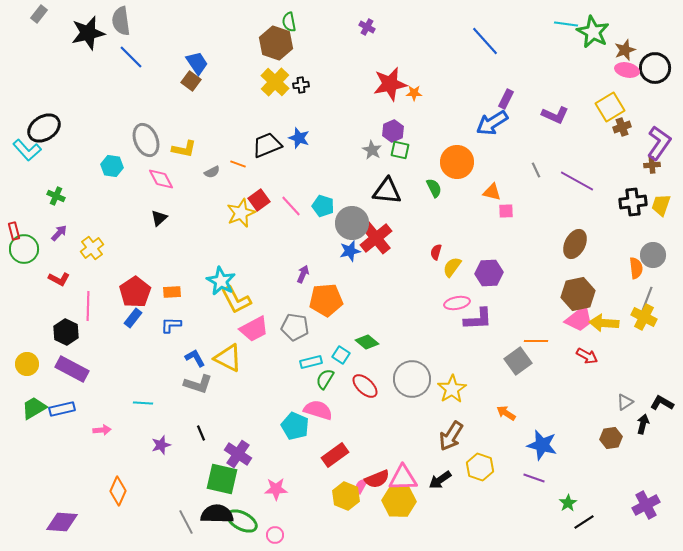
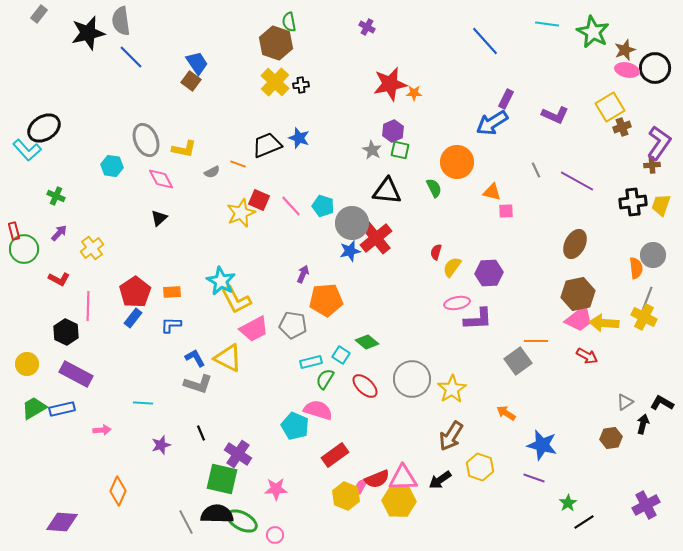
cyan line at (566, 24): moved 19 px left
red square at (259, 200): rotated 30 degrees counterclockwise
gray pentagon at (295, 327): moved 2 px left, 2 px up
purple rectangle at (72, 369): moved 4 px right, 5 px down
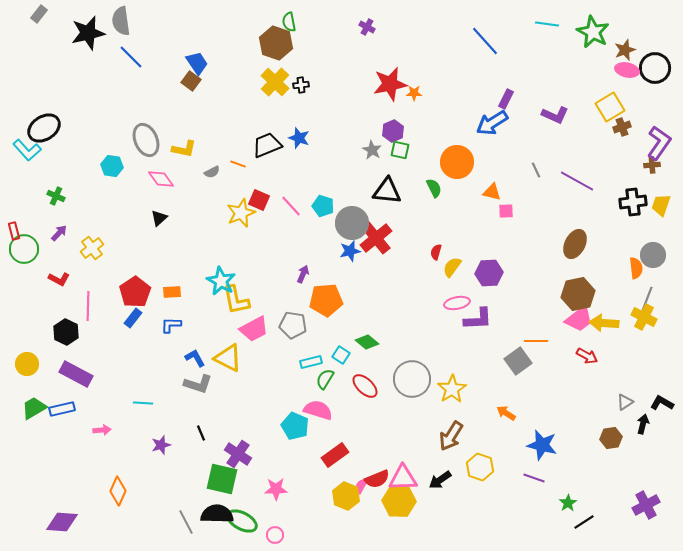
pink diamond at (161, 179): rotated 8 degrees counterclockwise
yellow L-shape at (236, 300): rotated 16 degrees clockwise
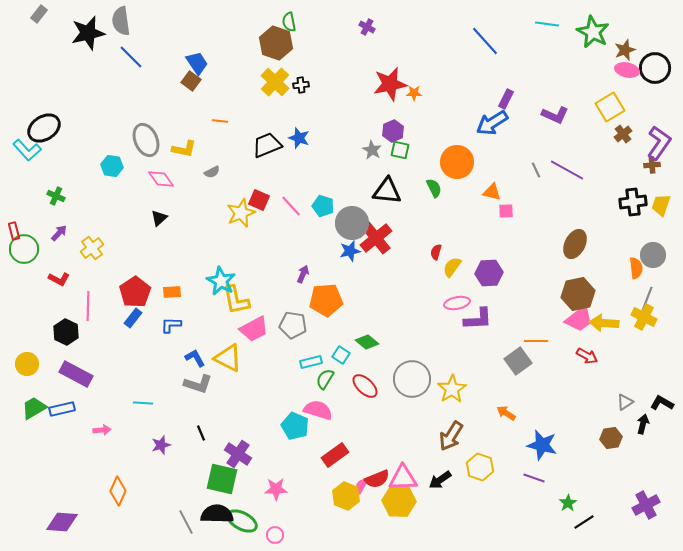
brown cross at (622, 127): moved 1 px right, 7 px down; rotated 18 degrees counterclockwise
orange line at (238, 164): moved 18 px left, 43 px up; rotated 14 degrees counterclockwise
purple line at (577, 181): moved 10 px left, 11 px up
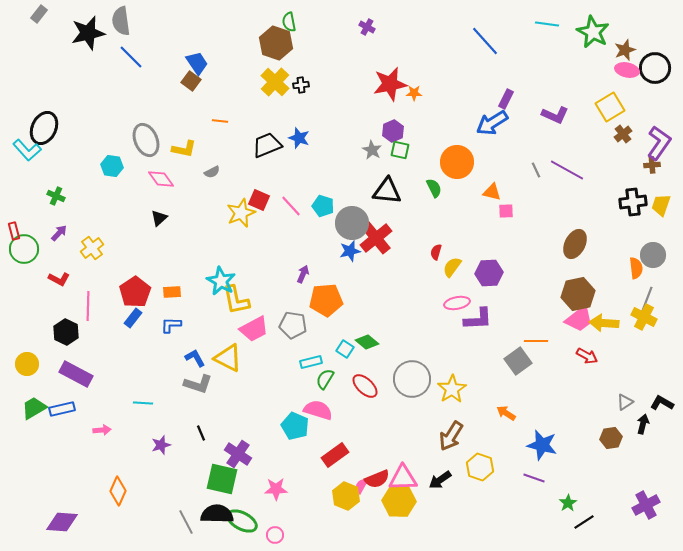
black ellipse at (44, 128): rotated 32 degrees counterclockwise
cyan square at (341, 355): moved 4 px right, 6 px up
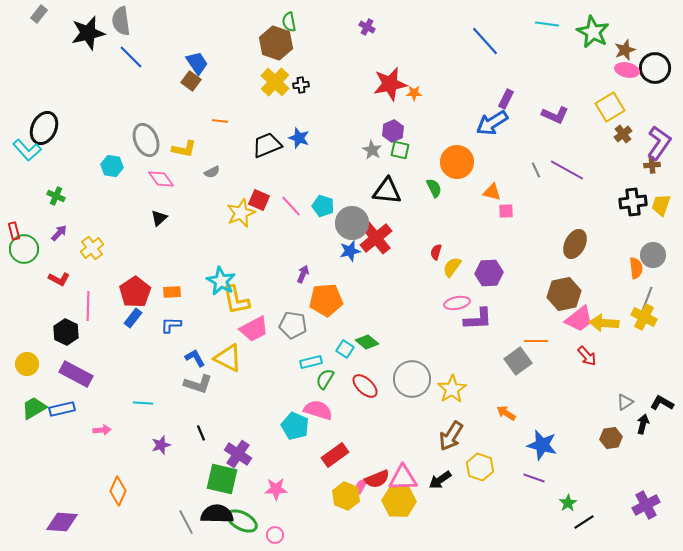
brown hexagon at (578, 294): moved 14 px left
red arrow at (587, 356): rotated 20 degrees clockwise
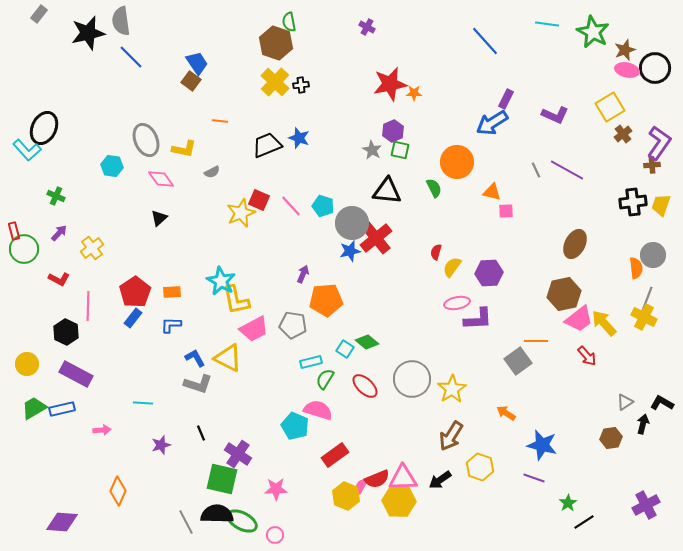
yellow arrow at (604, 323): rotated 44 degrees clockwise
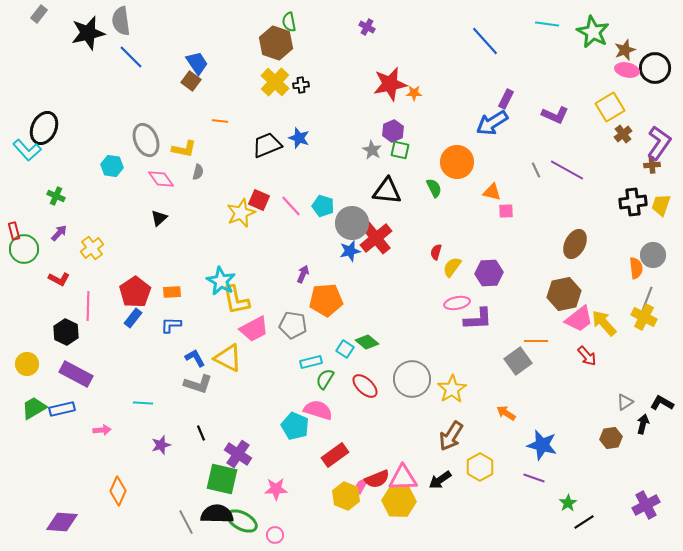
gray semicircle at (212, 172): moved 14 px left; rotated 49 degrees counterclockwise
yellow hexagon at (480, 467): rotated 12 degrees clockwise
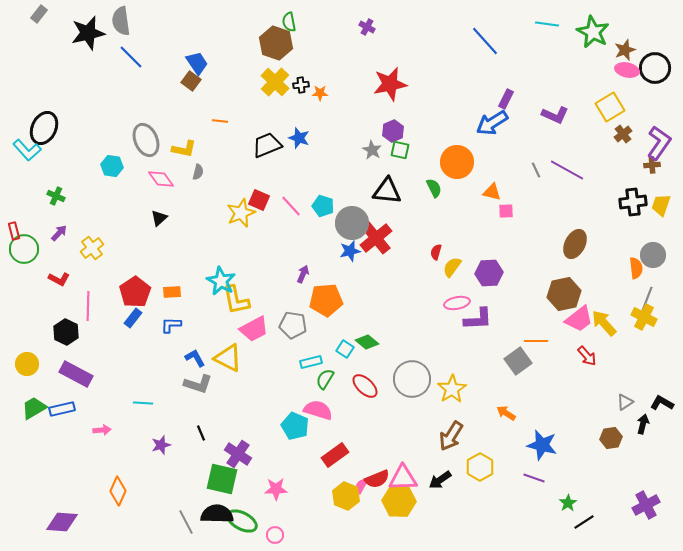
orange star at (414, 93): moved 94 px left
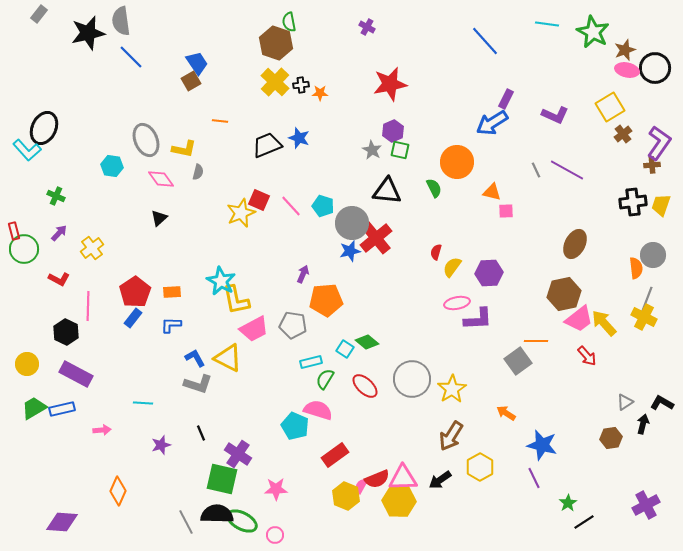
brown square at (191, 81): rotated 24 degrees clockwise
purple line at (534, 478): rotated 45 degrees clockwise
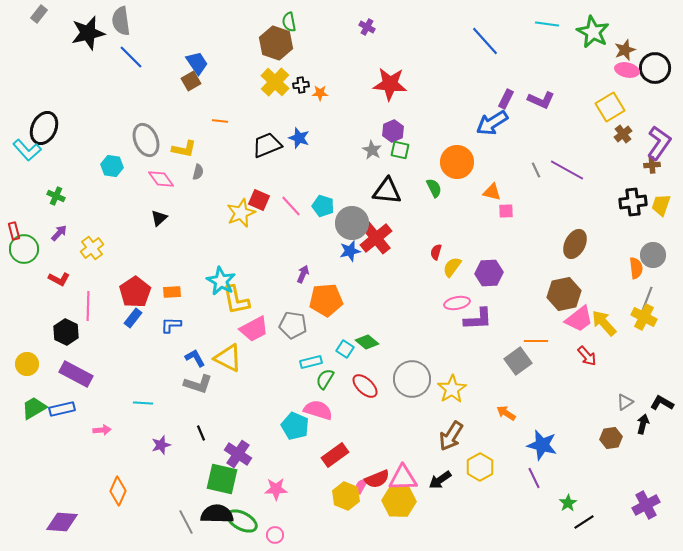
red star at (390, 84): rotated 16 degrees clockwise
purple L-shape at (555, 115): moved 14 px left, 15 px up
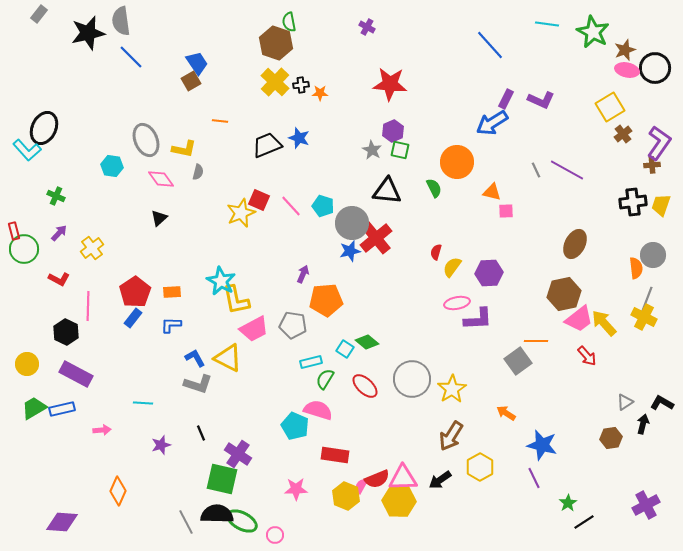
blue line at (485, 41): moved 5 px right, 4 px down
red rectangle at (335, 455): rotated 44 degrees clockwise
pink star at (276, 489): moved 20 px right
